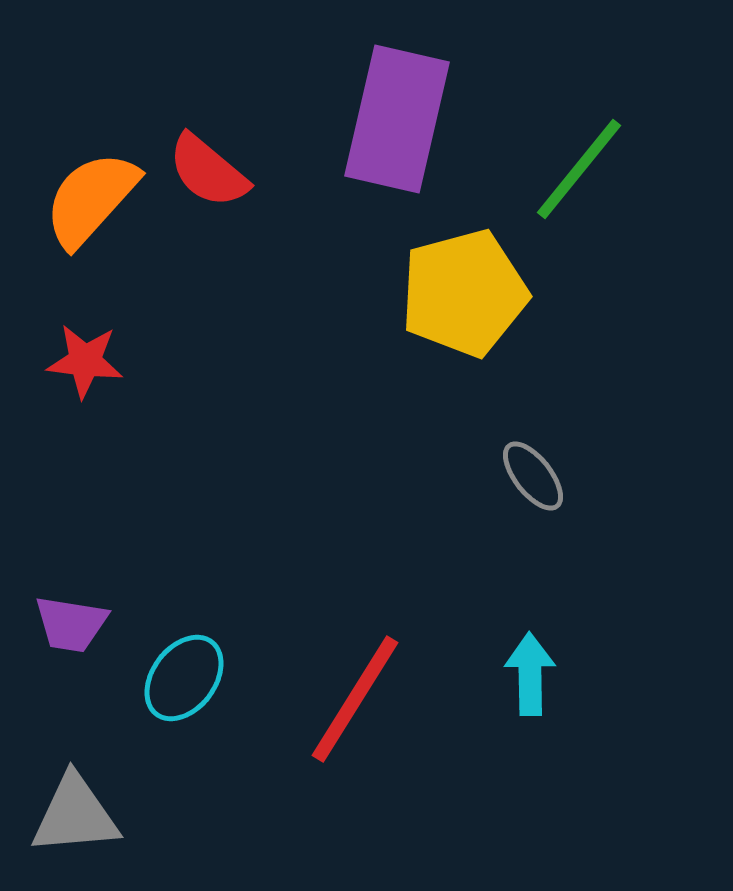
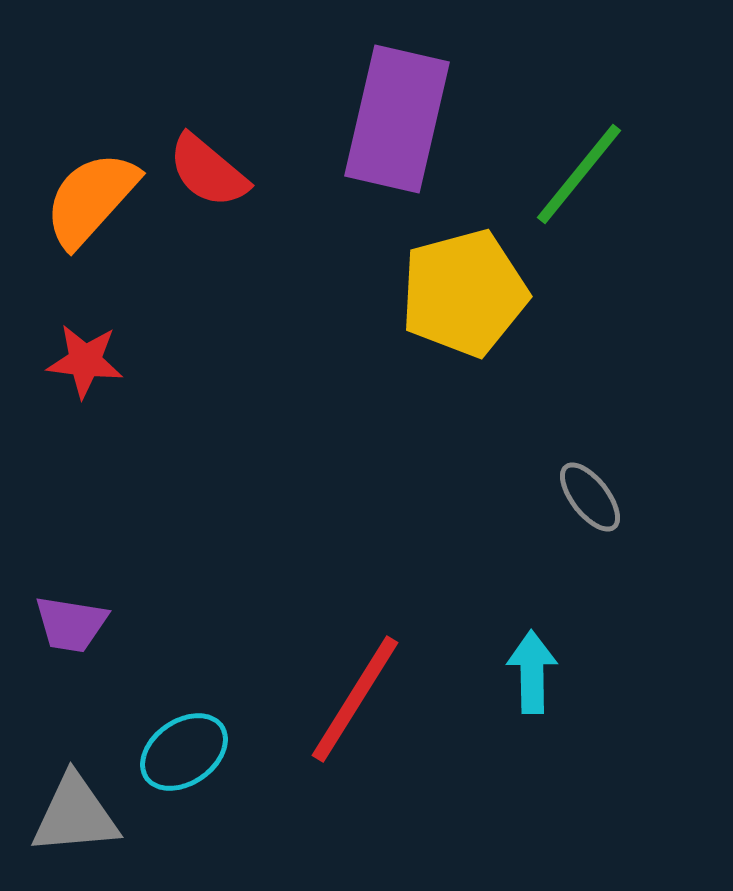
green line: moved 5 px down
gray ellipse: moved 57 px right, 21 px down
cyan arrow: moved 2 px right, 2 px up
cyan ellipse: moved 74 px down; rotated 18 degrees clockwise
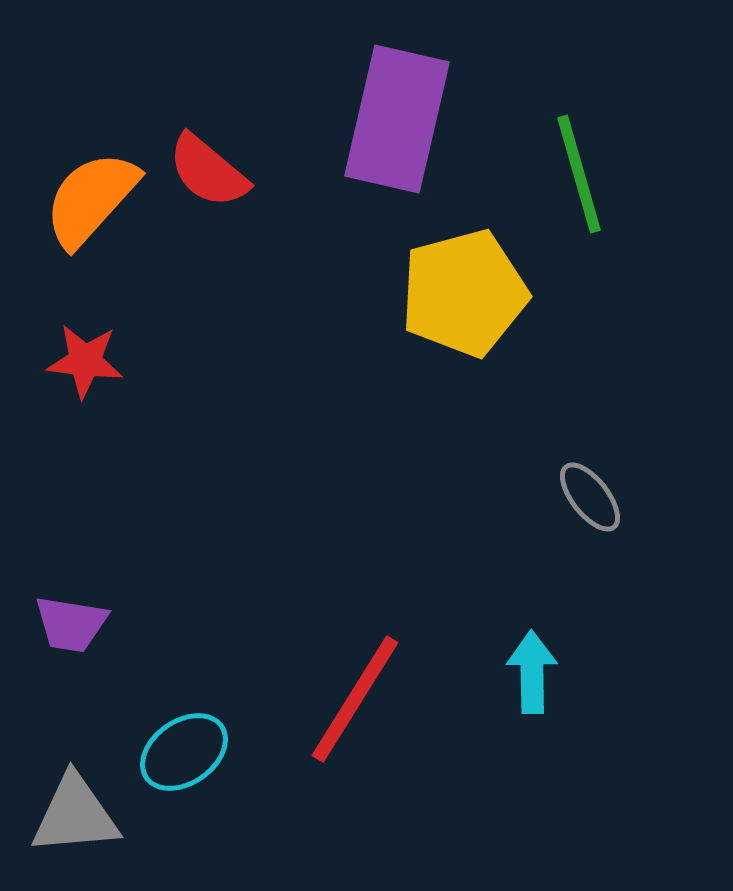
green line: rotated 55 degrees counterclockwise
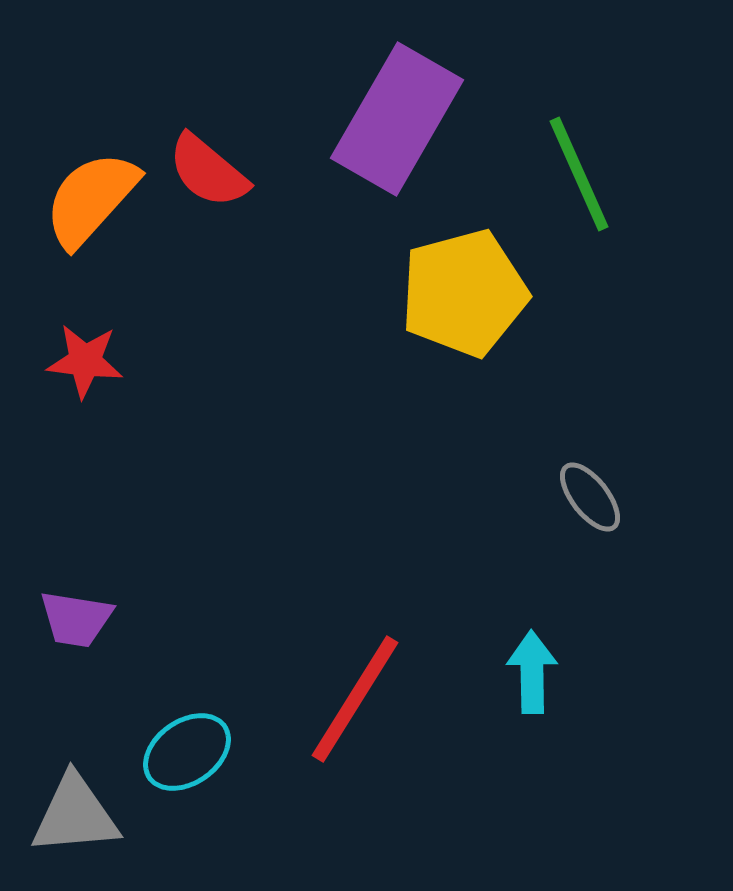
purple rectangle: rotated 17 degrees clockwise
green line: rotated 8 degrees counterclockwise
purple trapezoid: moved 5 px right, 5 px up
cyan ellipse: moved 3 px right
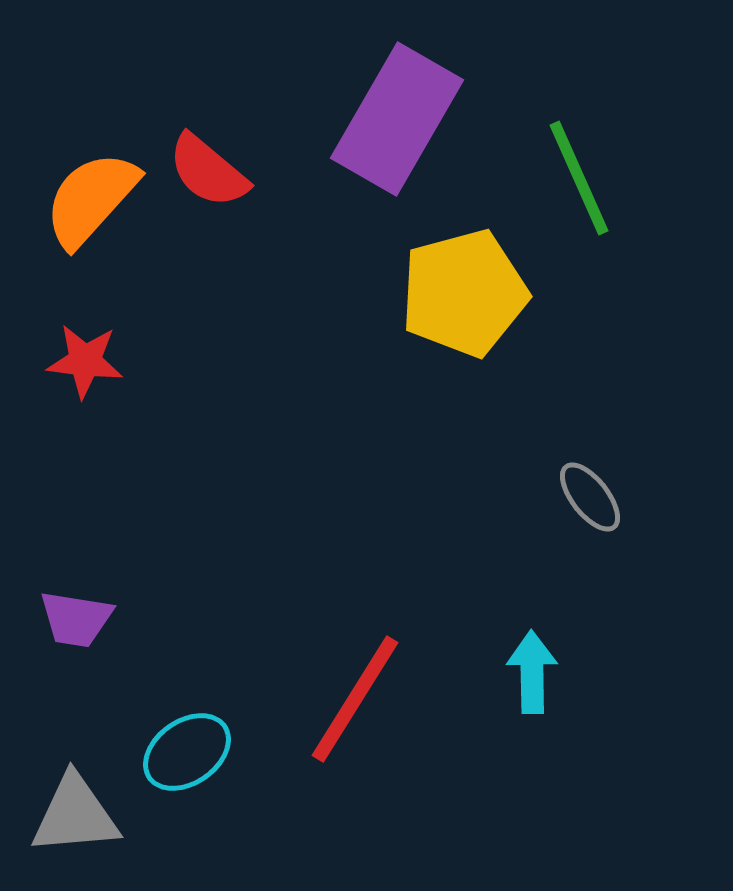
green line: moved 4 px down
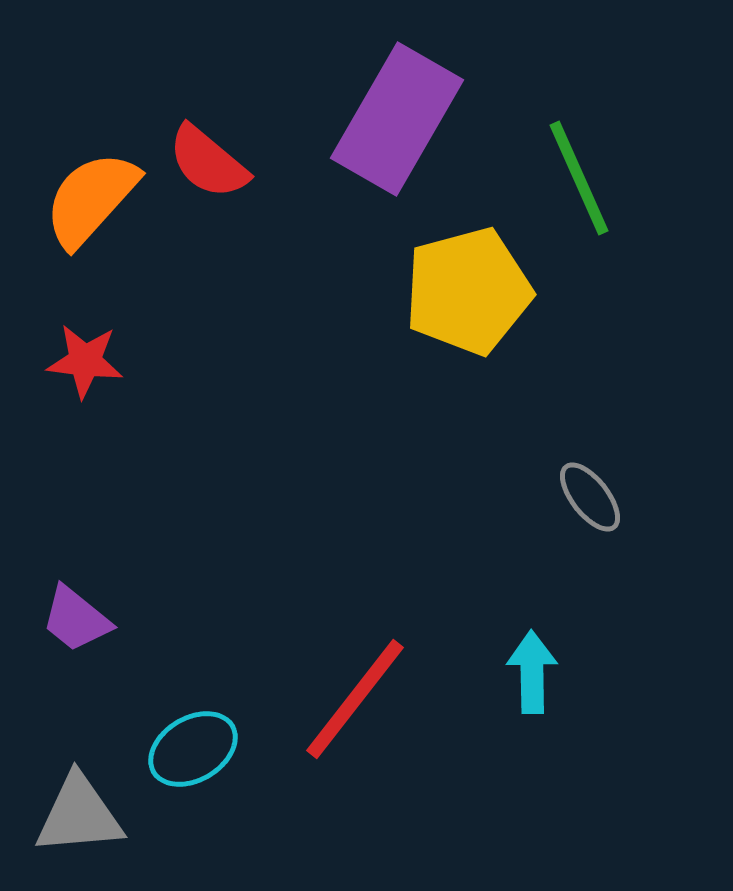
red semicircle: moved 9 px up
yellow pentagon: moved 4 px right, 2 px up
purple trapezoid: rotated 30 degrees clockwise
red line: rotated 6 degrees clockwise
cyan ellipse: moved 6 px right, 3 px up; rotated 4 degrees clockwise
gray triangle: moved 4 px right
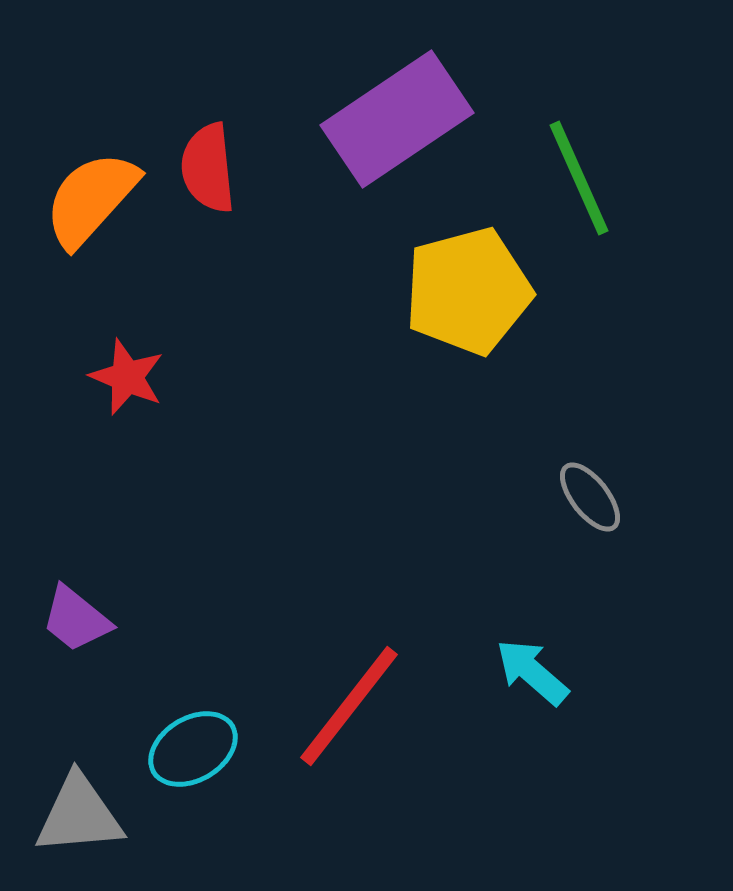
purple rectangle: rotated 26 degrees clockwise
red semicircle: moved 6 px down; rotated 44 degrees clockwise
red star: moved 42 px right, 16 px down; rotated 16 degrees clockwise
cyan arrow: rotated 48 degrees counterclockwise
red line: moved 6 px left, 7 px down
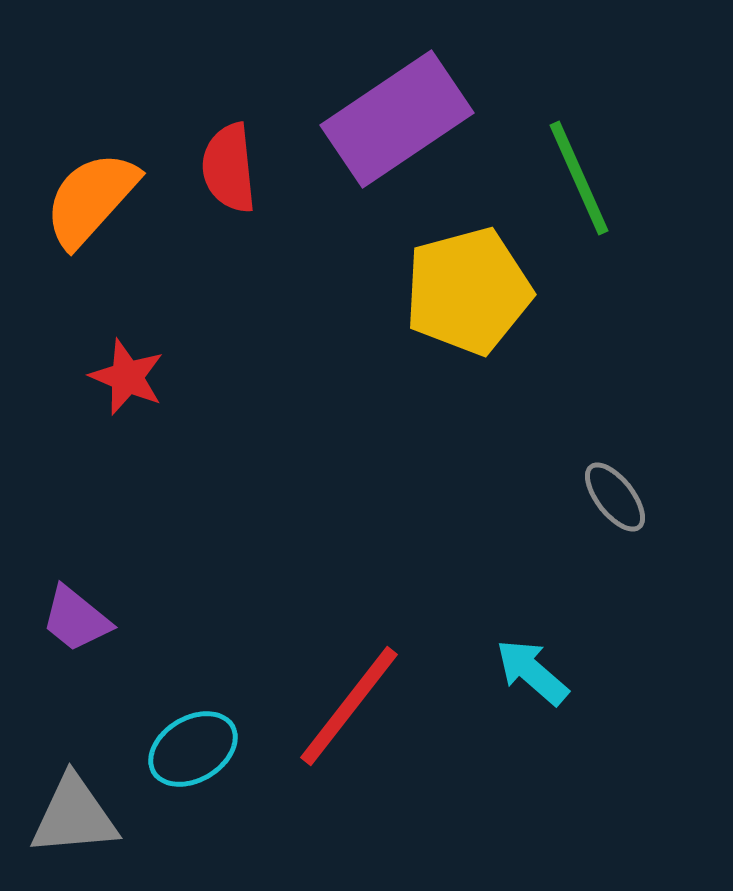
red semicircle: moved 21 px right
gray ellipse: moved 25 px right
gray triangle: moved 5 px left, 1 px down
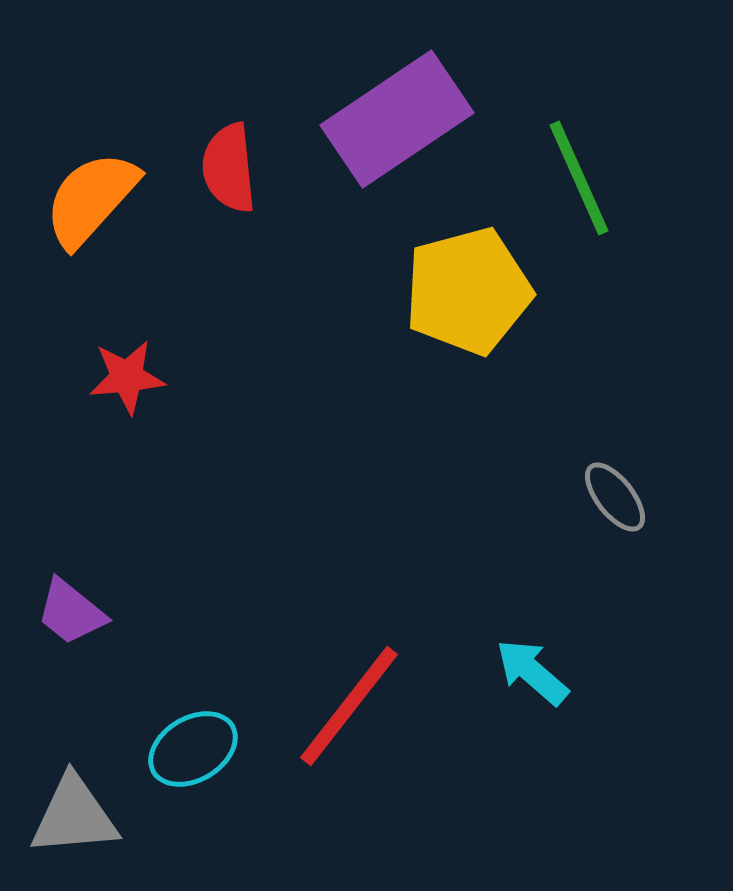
red star: rotated 28 degrees counterclockwise
purple trapezoid: moved 5 px left, 7 px up
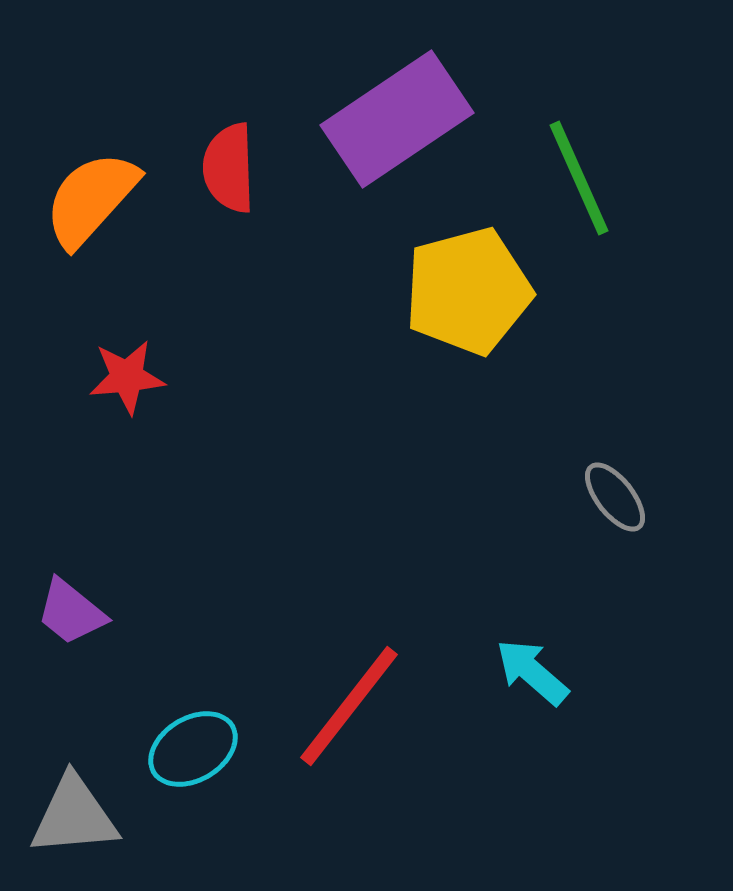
red semicircle: rotated 4 degrees clockwise
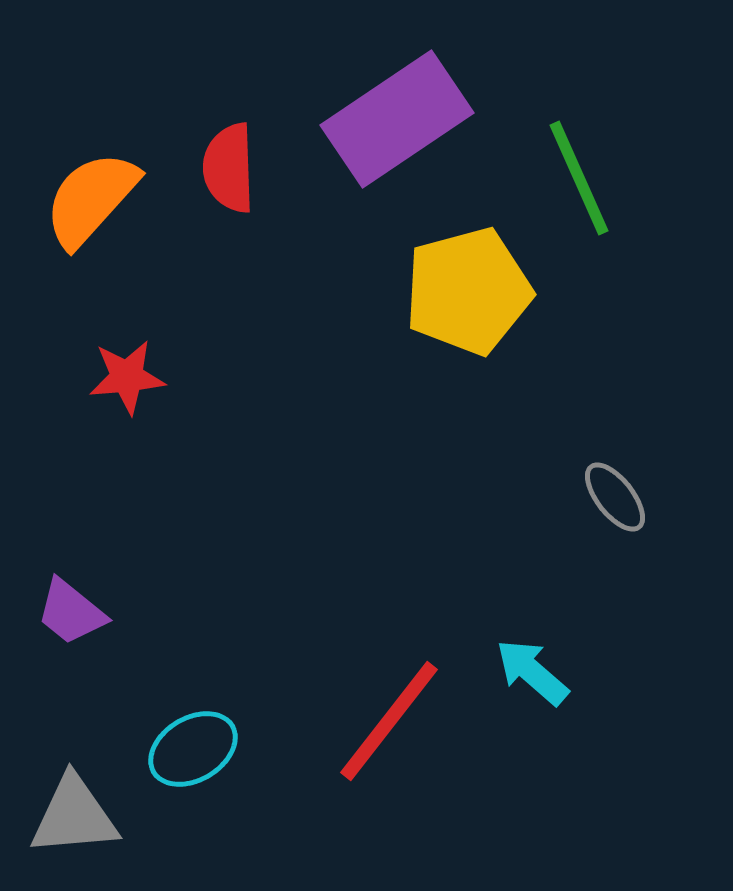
red line: moved 40 px right, 15 px down
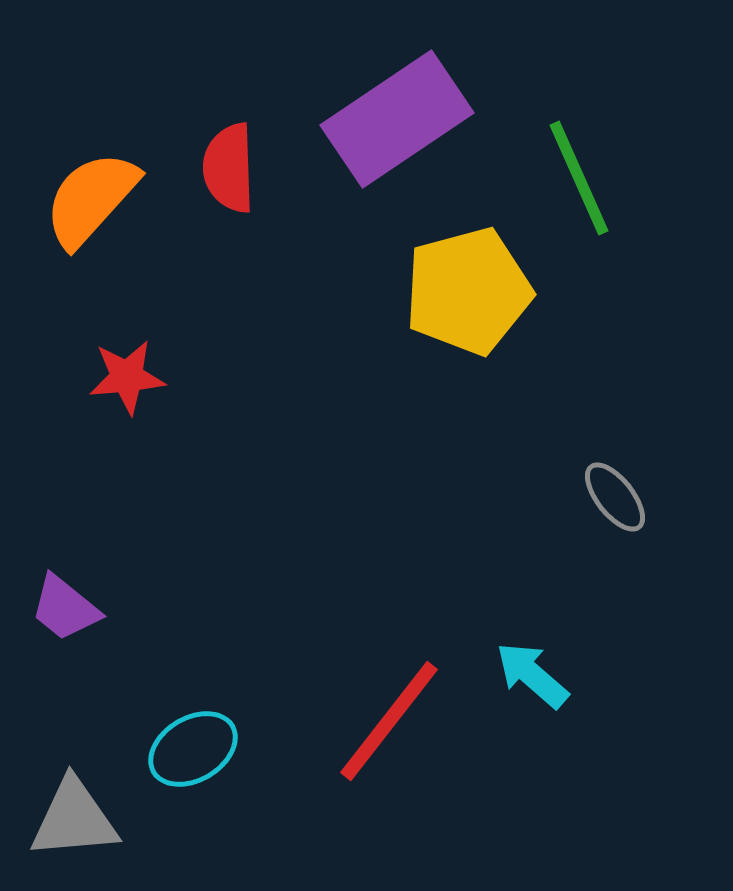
purple trapezoid: moved 6 px left, 4 px up
cyan arrow: moved 3 px down
gray triangle: moved 3 px down
